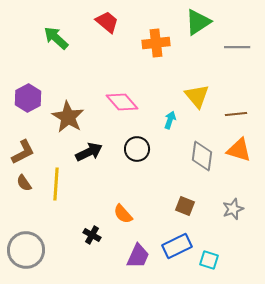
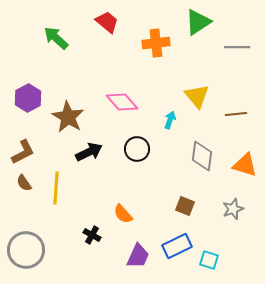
orange triangle: moved 6 px right, 15 px down
yellow line: moved 4 px down
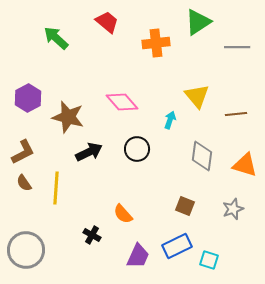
brown star: rotated 16 degrees counterclockwise
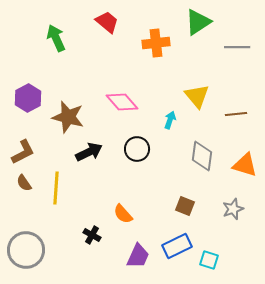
green arrow: rotated 24 degrees clockwise
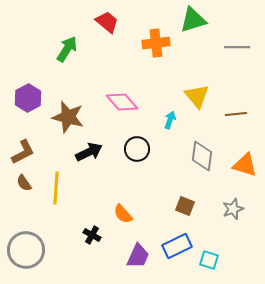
green triangle: moved 5 px left, 2 px up; rotated 16 degrees clockwise
green arrow: moved 11 px right, 11 px down; rotated 56 degrees clockwise
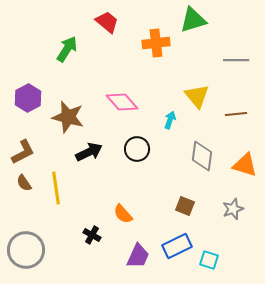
gray line: moved 1 px left, 13 px down
yellow line: rotated 12 degrees counterclockwise
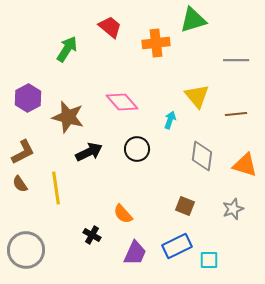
red trapezoid: moved 3 px right, 5 px down
brown semicircle: moved 4 px left, 1 px down
purple trapezoid: moved 3 px left, 3 px up
cyan square: rotated 18 degrees counterclockwise
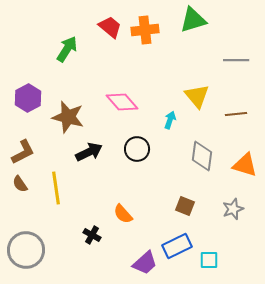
orange cross: moved 11 px left, 13 px up
purple trapezoid: moved 10 px right, 10 px down; rotated 24 degrees clockwise
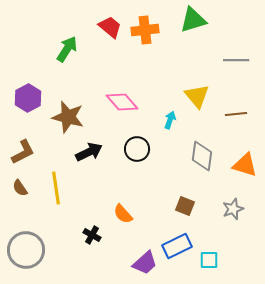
brown semicircle: moved 4 px down
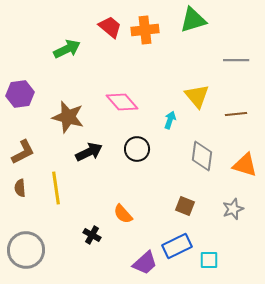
green arrow: rotated 32 degrees clockwise
purple hexagon: moved 8 px left, 4 px up; rotated 20 degrees clockwise
brown semicircle: rotated 30 degrees clockwise
